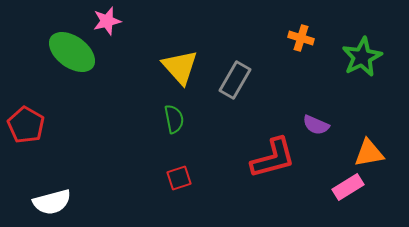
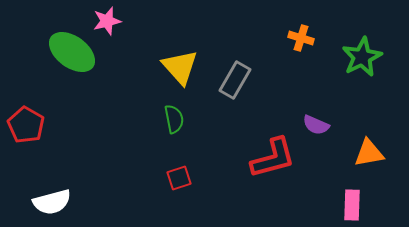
pink rectangle: moved 4 px right, 18 px down; rotated 56 degrees counterclockwise
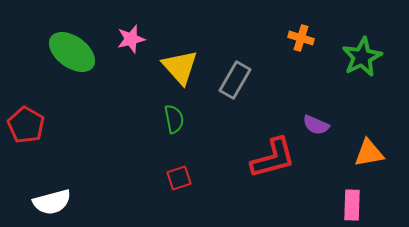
pink star: moved 24 px right, 18 px down
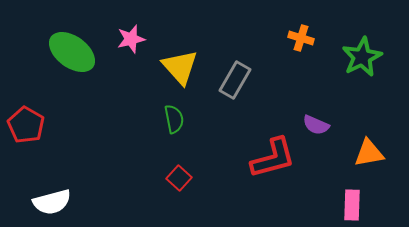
red square: rotated 30 degrees counterclockwise
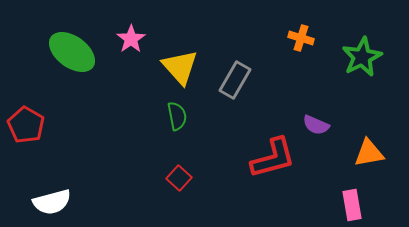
pink star: rotated 20 degrees counterclockwise
green semicircle: moved 3 px right, 3 px up
pink rectangle: rotated 12 degrees counterclockwise
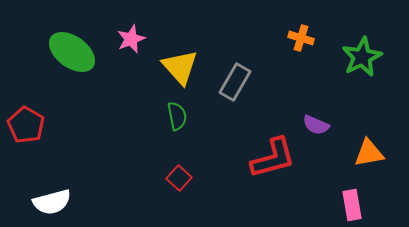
pink star: rotated 12 degrees clockwise
gray rectangle: moved 2 px down
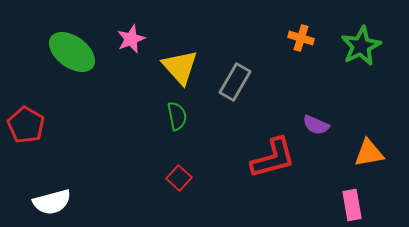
green star: moved 1 px left, 11 px up
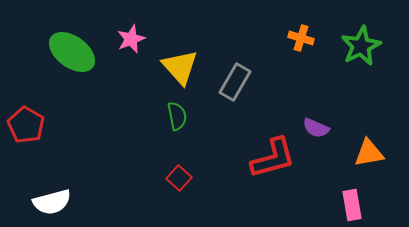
purple semicircle: moved 3 px down
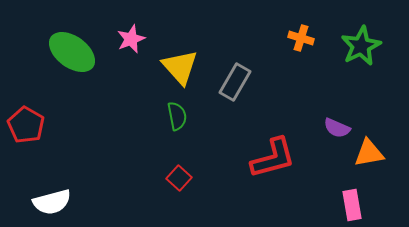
purple semicircle: moved 21 px right
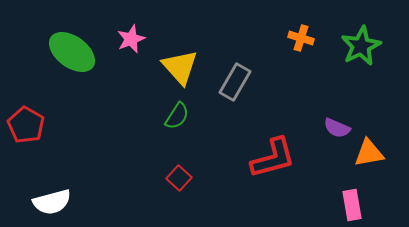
green semicircle: rotated 44 degrees clockwise
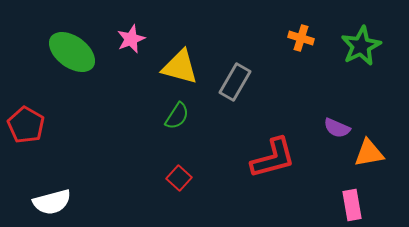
yellow triangle: rotated 33 degrees counterclockwise
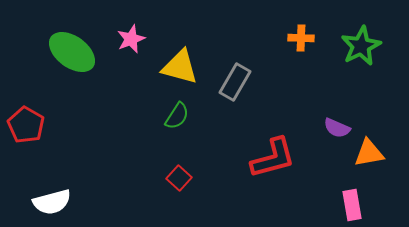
orange cross: rotated 15 degrees counterclockwise
